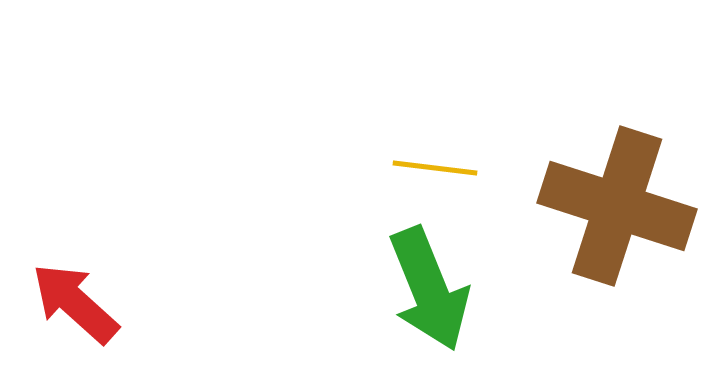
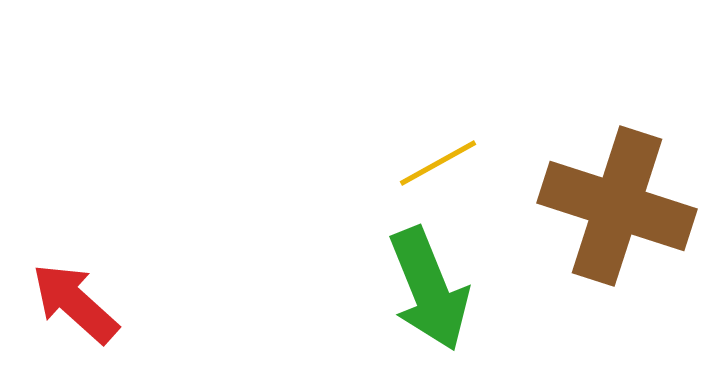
yellow line: moved 3 px right, 5 px up; rotated 36 degrees counterclockwise
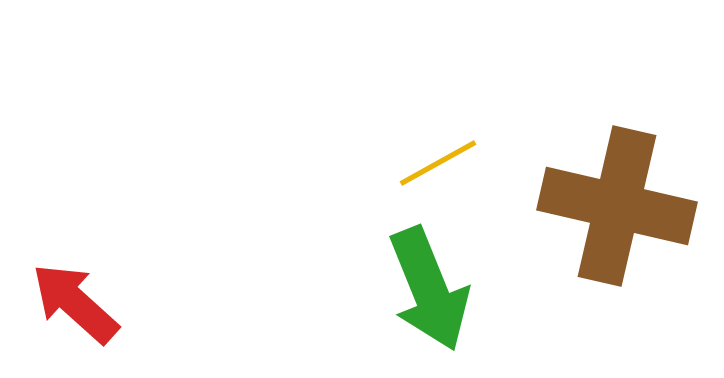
brown cross: rotated 5 degrees counterclockwise
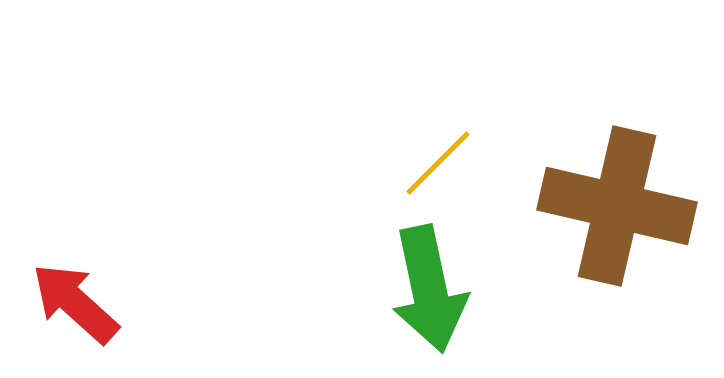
yellow line: rotated 16 degrees counterclockwise
green arrow: rotated 10 degrees clockwise
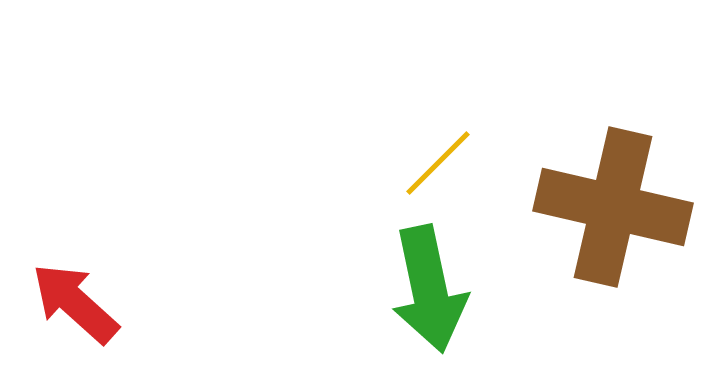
brown cross: moved 4 px left, 1 px down
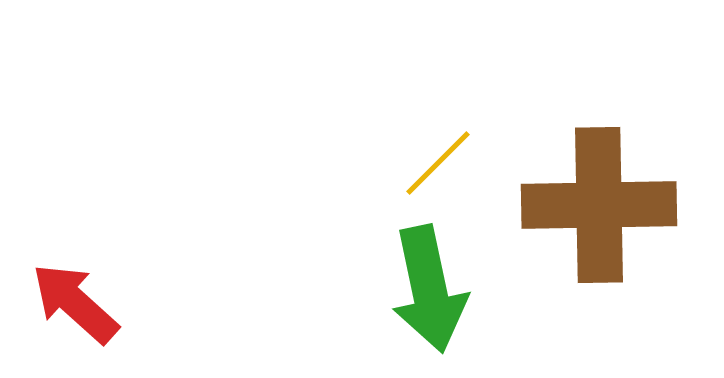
brown cross: moved 14 px left, 2 px up; rotated 14 degrees counterclockwise
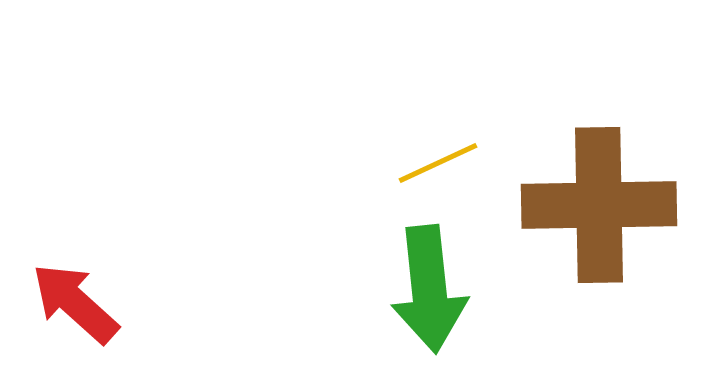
yellow line: rotated 20 degrees clockwise
green arrow: rotated 6 degrees clockwise
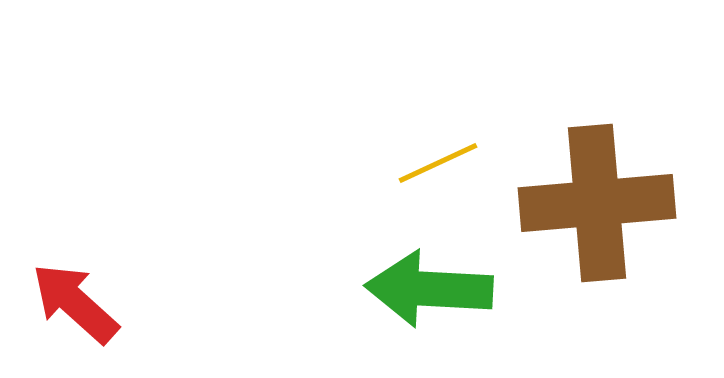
brown cross: moved 2 px left, 2 px up; rotated 4 degrees counterclockwise
green arrow: rotated 99 degrees clockwise
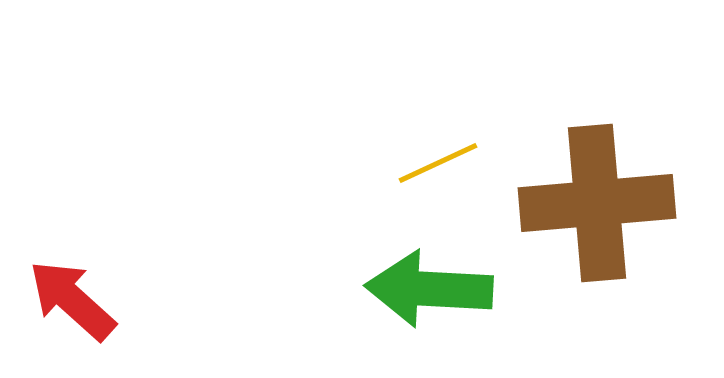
red arrow: moved 3 px left, 3 px up
